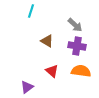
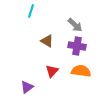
red triangle: rotated 32 degrees clockwise
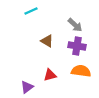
cyan line: rotated 48 degrees clockwise
red triangle: moved 2 px left, 4 px down; rotated 32 degrees clockwise
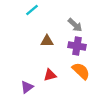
cyan line: moved 1 px right, 1 px up; rotated 16 degrees counterclockwise
brown triangle: rotated 32 degrees counterclockwise
orange semicircle: rotated 36 degrees clockwise
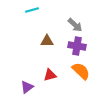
cyan line: rotated 24 degrees clockwise
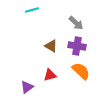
gray arrow: moved 1 px right, 2 px up
brown triangle: moved 4 px right, 5 px down; rotated 32 degrees clockwise
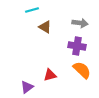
gray arrow: moved 4 px right; rotated 35 degrees counterclockwise
brown triangle: moved 6 px left, 19 px up
orange semicircle: moved 1 px right, 1 px up
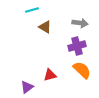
purple cross: rotated 24 degrees counterclockwise
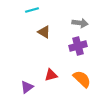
brown triangle: moved 1 px left, 5 px down
purple cross: moved 1 px right
orange semicircle: moved 9 px down
red triangle: moved 1 px right
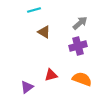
cyan line: moved 2 px right
gray arrow: rotated 49 degrees counterclockwise
orange semicircle: rotated 24 degrees counterclockwise
